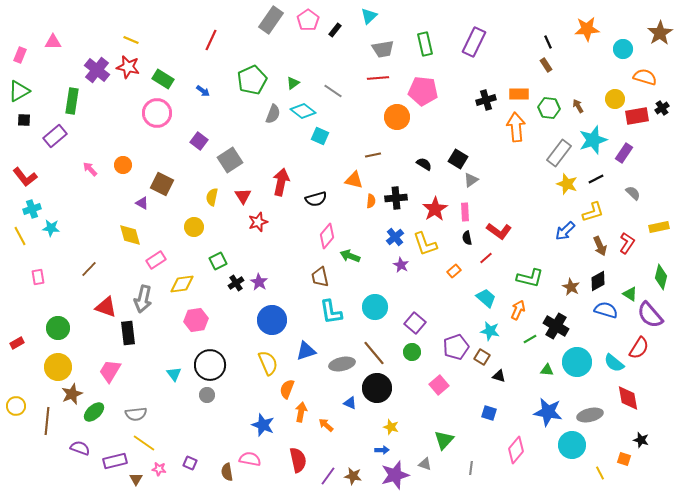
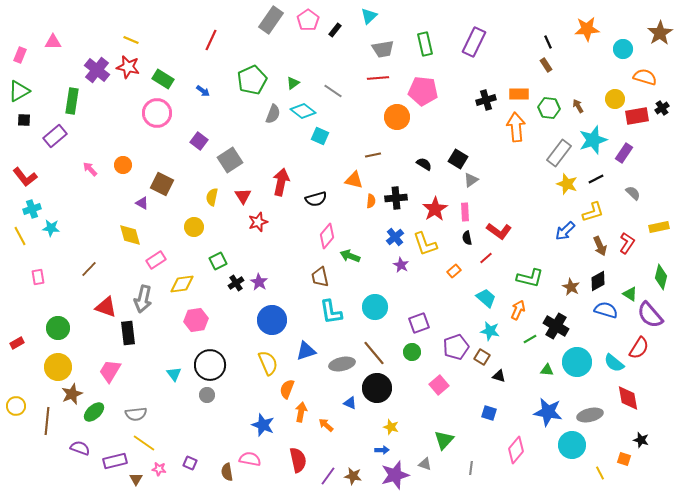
purple square at (415, 323): moved 4 px right; rotated 30 degrees clockwise
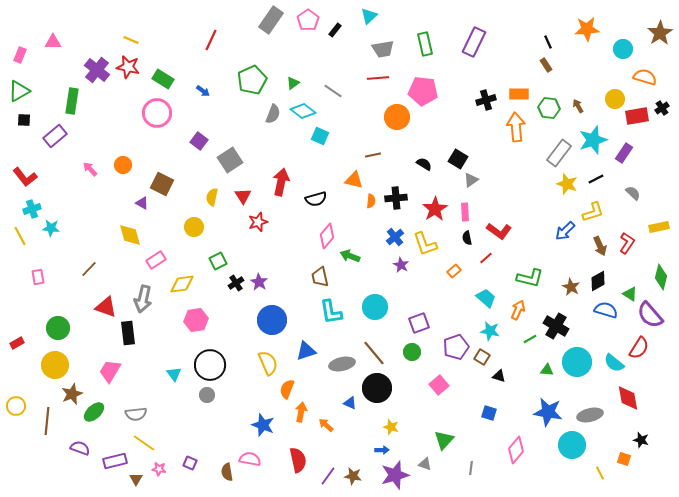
yellow circle at (58, 367): moved 3 px left, 2 px up
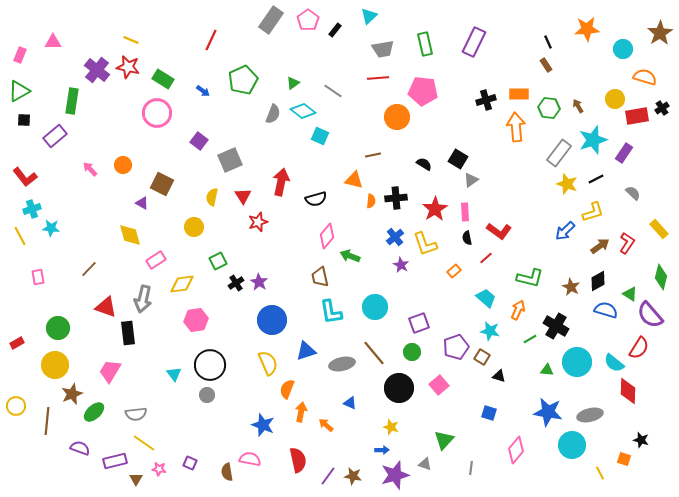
green pentagon at (252, 80): moved 9 px left
gray square at (230, 160): rotated 10 degrees clockwise
yellow rectangle at (659, 227): moved 2 px down; rotated 60 degrees clockwise
brown arrow at (600, 246): rotated 102 degrees counterclockwise
black circle at (377, 388): moved 22 px right
red diamond at (628, 398): moved 7 px up; rotated 12 degrees clockwise
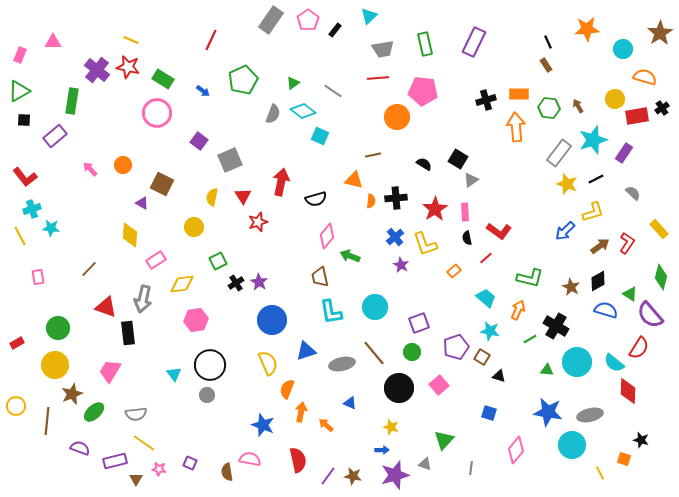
yellow diamond at (130, 235): rotated 20 degrees clockwise
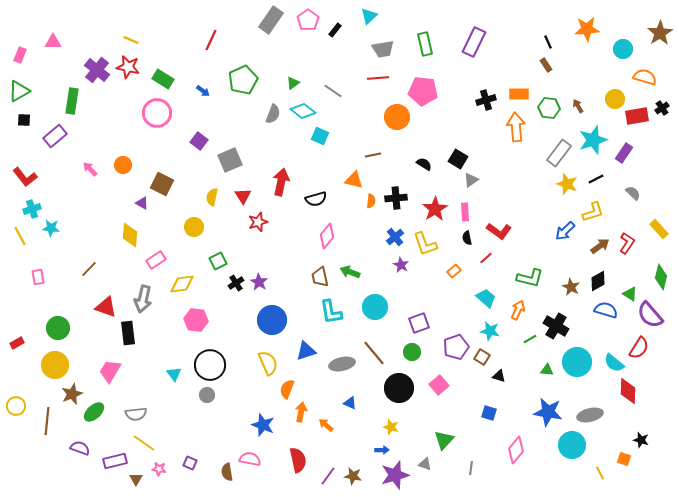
green arrow at (350, 256): moved 16 px down
pink hexagon at (196, 320): rotated 15 degrees clockwise
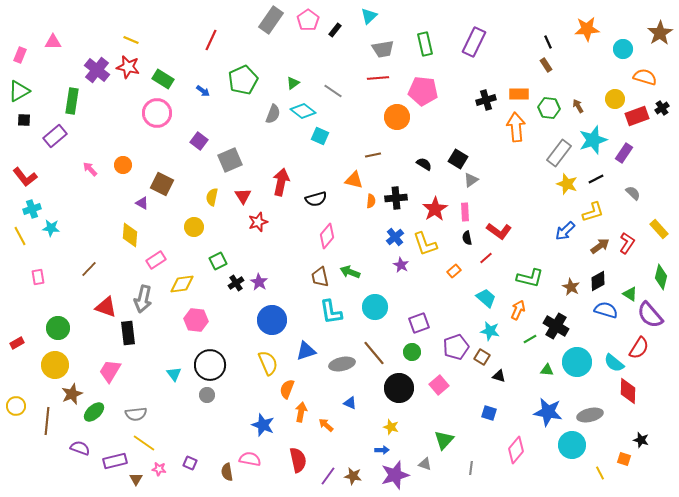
red rectangle at (637, 116): rotated 10 degrees counterclockwise
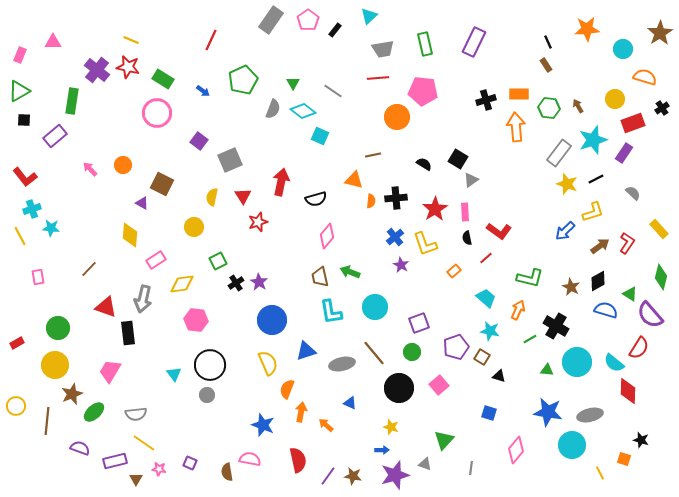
green triangle at (293, 83): rotated 24 degrees counterclockwise
gray semicircle at (273, 114): moved 5 px up
red rectangle at (637, 116): moved 4 px left, 7 px down
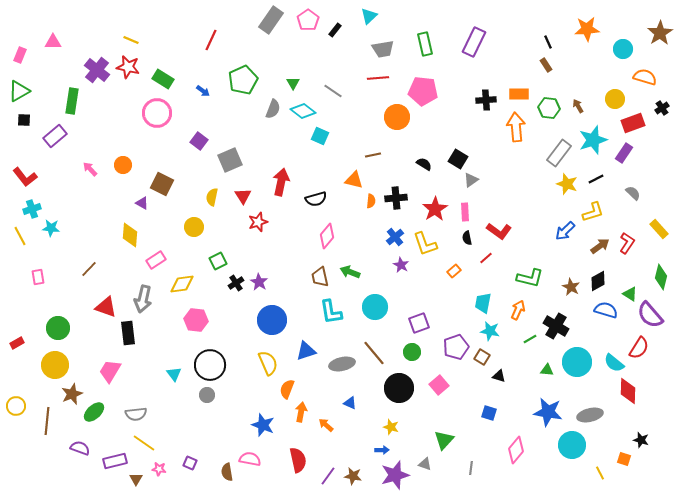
black cross at (486, 100): rotated 12 degrees clockwise
cyan trapezoid at (486, 298): moved 3 px left, 5 px down; rotated 120 degrees counterclockwise
